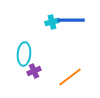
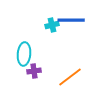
cyan cross: moved 3 px down
purple cross: rotated 16 degrees clockwise
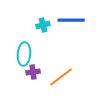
cyan cross: moved 9 px left
purple cross: moved 1 px left, 1 px down
orange line: moved 9 px left
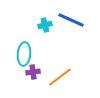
blue line: rotated 24 degrees clockwise
cyan cross: moved 2 px right
orange line: moved 1 px left
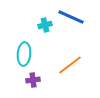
blue line: moved 3 px up
purple cross: moved 8 px down
orange line: moved 10 px right, 12 px up
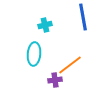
blue line: moved 12 px right; rotated 56 degrees clockwise
cyan ellipse: moved 10 px right
purple cross: moved 22 px right
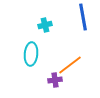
cyan ellipse: moved 3 px left
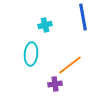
purple cross: moved 4 px down
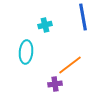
cyan ellipse: moved 5 px left, 2 px up
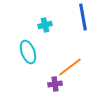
cyan ellipse: moved 2 px right; rotated 25 degrees counterclockwise
orange line: moved 2 px down
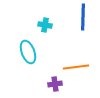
blue line: rotated 12 degrees clockwise
cyan cross: rotated 24 degrees clockwise
orange line: moved 6 px right; rotated 30 degrees clockwise
